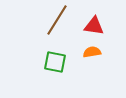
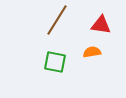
red triangle: moved 7 px right, 1 px up
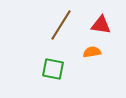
brown line: moved 4 px right, 5 px down
green square: moved 2 px left, 7 px down
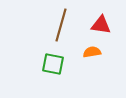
brown line: rotated 16 degrees counterclockwise
green square: moved 5 px up
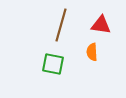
orange semicircle: rotated 84 degrees counterclockwise
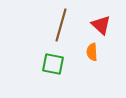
red triangle: rotated 35 degrees clockwise
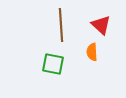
brown line: rotated 20 degrees counterclockwise
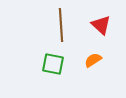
orange semicircle: moved 1 px right, 8 px down; rotated 60 degrees clockwise
